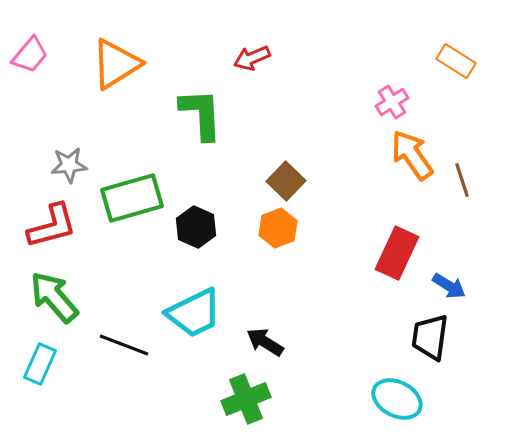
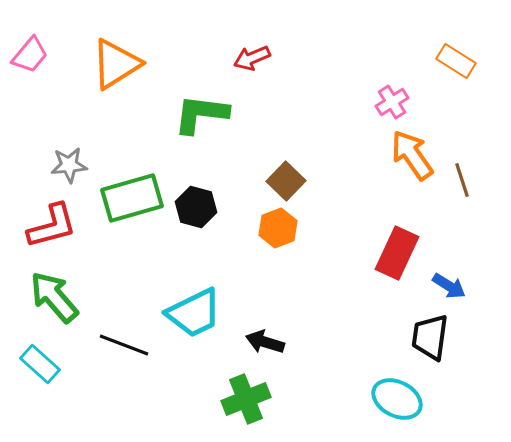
green L-shape: rotated 80 degrees counterclockwise
black hexagon: moved 20 px up; rotated 9 degrees counterclockwise
black arrow: rotated 15 degrees counterclockwise
cyan rectangle: rotated 72 degrees counterclockwise
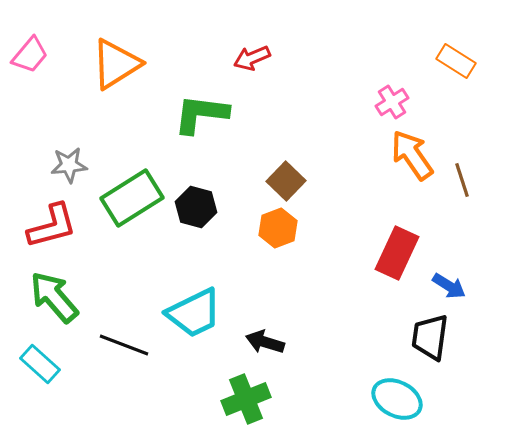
green rectangle: rotated 16 degrees counterclockwise
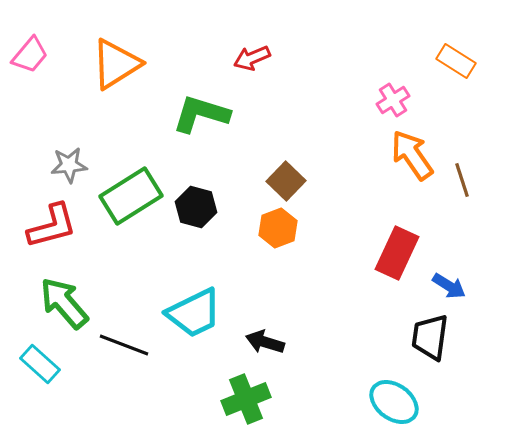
pink cross: moved 1 px right, 2 px up
green L-shape: rotated 10 degrees clockwise
green rectangle: moved 1 px left, 2 px up
green arrow: moved 10 px right, 6 px down
cyan ellipse: moved 3 px left, 3 px down; rotated 9 degrees clockwise
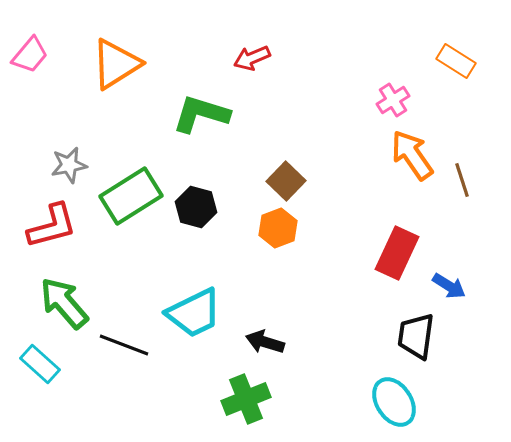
gray star: rotated 6 degrees counterclockwise
black trapezoid: moved 14 px left, 1 px up
cyan ellipse: rotated 21 degrees clockwise
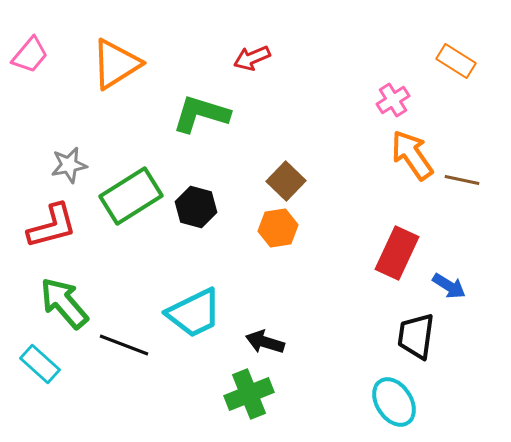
brown line: rotated 60 degrees counterclockwise
orange hexagon: rotated 12 degrees clockwise
green cross: moved 3 px right, 5 px up
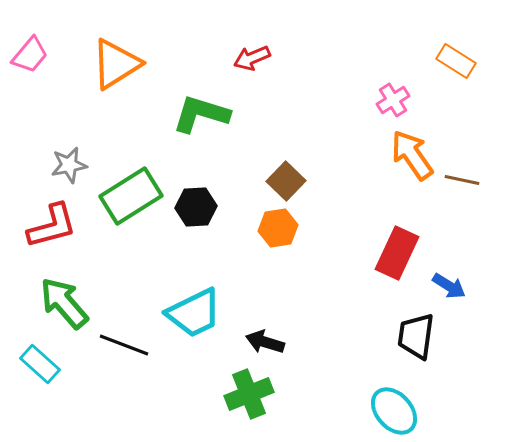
black hexagon: rotated 18 degrees counterclockwise
cyan ellipse: moved 9 px down; rotated 9 degrees counterclockwise
